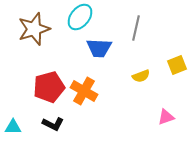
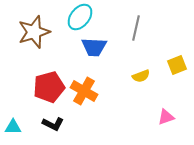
brown star: moved 3 px down
blue trapezoid: moved 5 px left, 1 px up
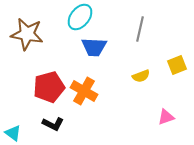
gray line: moved 4 px right, 1 px down
brown star: moved 7 px left, 2 px down; rotated 28 degrees clockwise
cyan triangle: moved 6 px down; rotated 36 degrees clockwise
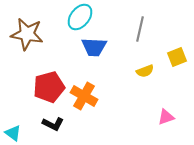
yellow square: moved 8 px up
yellow semicircle: moved 4 px right, 5 px up
orange cross: moved 5 px down
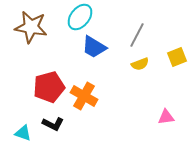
gray line: moved 3 px left, 6 px down; rotated 15 degrees clockwise
brown star: moved 4 px right, 7 px up
blue trapezoid: rotated 28 degrees clockwise
yellow semicircle: moved 5 px left, 7 px up
pink triangle: rotated 12 degrees clockwise
cyan triangle: moved 10 px right; rotated 18 degrees counterclockwise
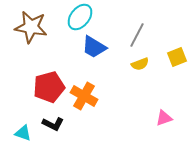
pink triangle: moved 2 px left, 1 px down; rotated 12 degrees counterclockwise
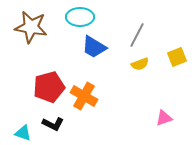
cyan ellipse: rotated 52 degrees clockwise
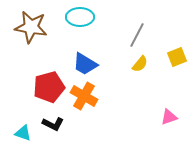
blue trapezoid: moved 9 px left, 17 px down
yellow semicircle: rotated 30 degrees counterclockwise
pink triangle: moved 5 px right, 1 px up
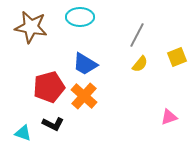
orange cross: rotated 12 degrees clockwise
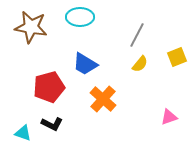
orange cross: moved 19 px right, 3 px down
black L-shape: moved 1 px left
